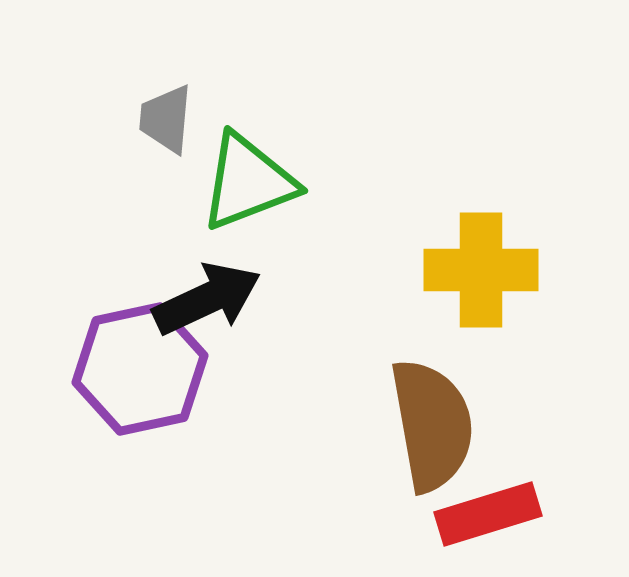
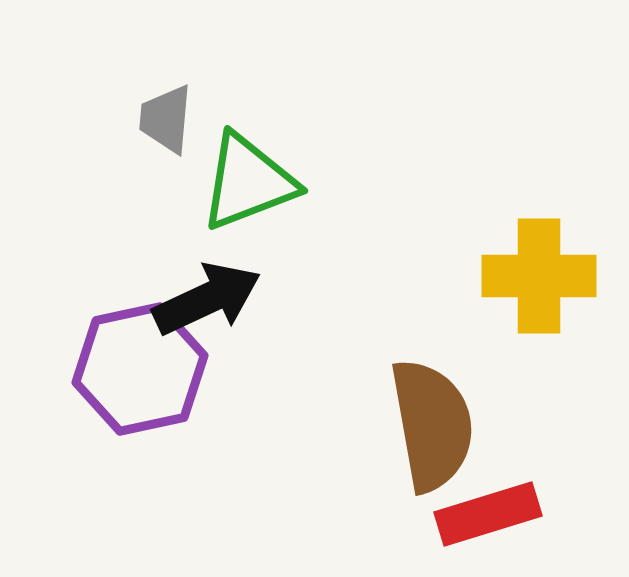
yellow cross: moved 58 px right, 6 px down
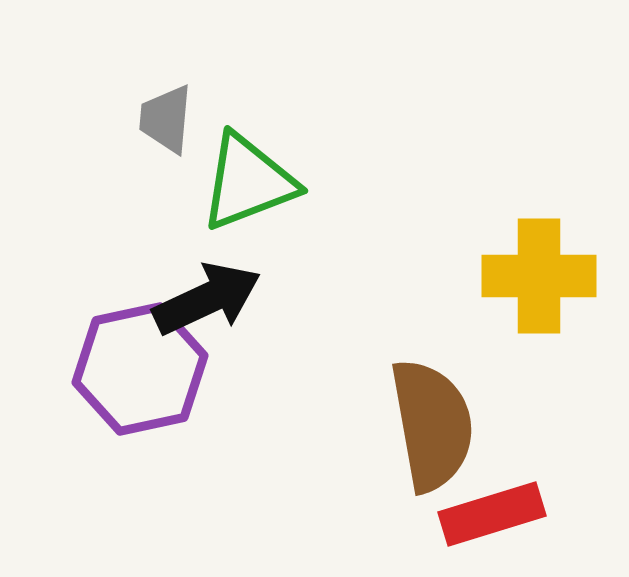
red rectangle: moved 4 px right
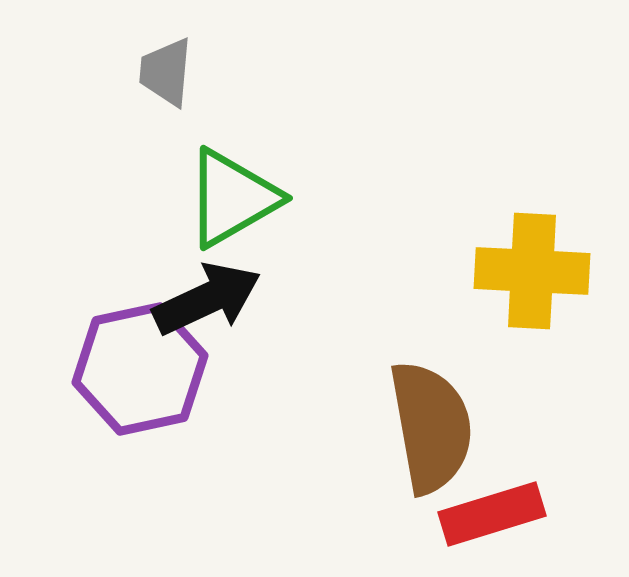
gray trapezoid: moved 47 px up
green triangle: moved 16 px left, 16 px down; rotated 9 degrees counterclockwise
yellow cross: moved 7 px left, 5 px up; rotated 3 degrees clockwise
brown semicircle: moved 1 px left, 2 px down
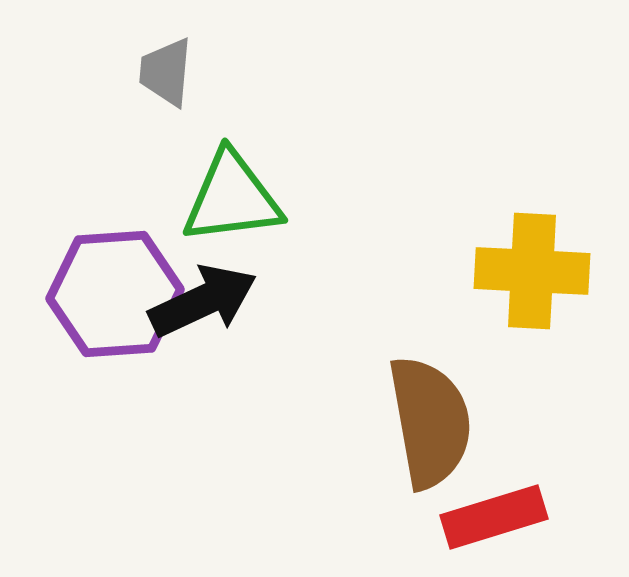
green triangle: rotated 23 degrees clockwise
black arrow: moved 4 px left, 2 px down
purple hexagon: moved 25 px left, 75 px up; rotated 8 degrees clockwise
brown semicircle: moved 1 px left, 5 px up
red rectangle: moved 2 px right, 3 px down
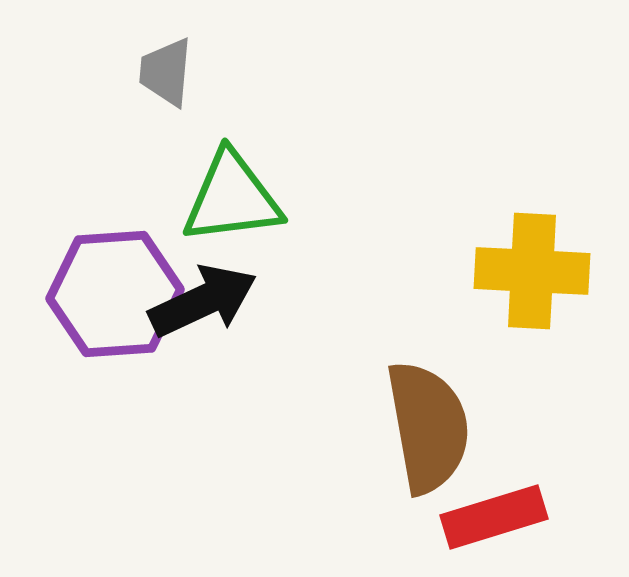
brown semicircle: moved 2 px left, 5 px down
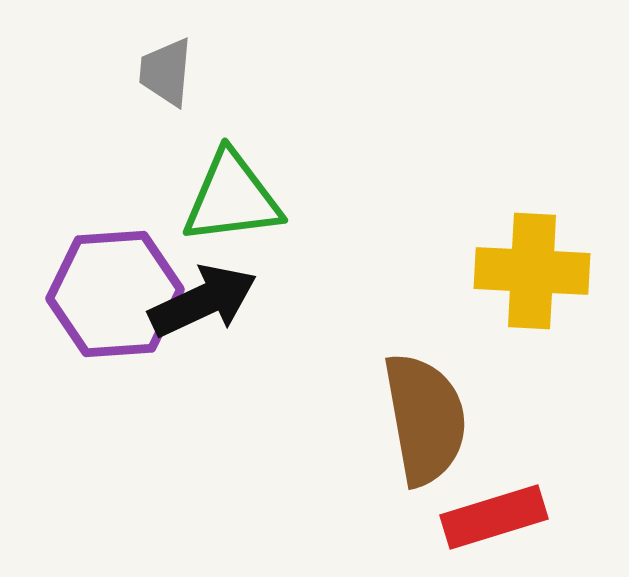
brown semicircle: moved 3 px left, 8 px up
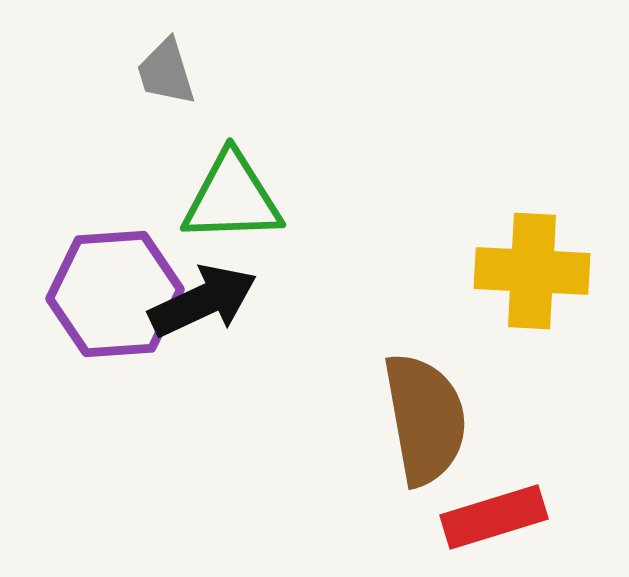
gray trapezoid: rotated 22 degrees counterclockwise
green triangle: rotated 5 degrees clockwise
